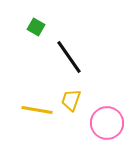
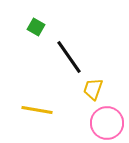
yellow trapezoid: moved 22 px right, 11 px up
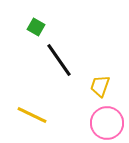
black line: moved 10 px left, 3 px down
yellow trapezoid: moved 7 px right, 3 px up
yellow line: moved 5 px left, 5 px down; rotated 16 degrees clockwise
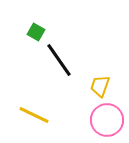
green square: moved 5 px down
yellow line: moved 2 px right
pink circle: moved 3 px up
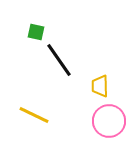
green square: rotated 18 degrees counterclockwise
yellow trapezoid: rotated 20 degrees counterclockwise
pink circle: moved 2 px right, 1 px down
